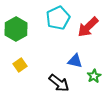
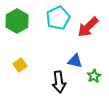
green hexagon: moved 1 px right, 8 px up
black arrow: moved 1 px up; rotated 45 degrees clockwise
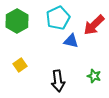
red arrow: moved 6 px right, 2 px up
blue triangle: moved 4 px left, 20 px up
green star: rotated 24 degrees counterclockwise
black arrow: moved 1 px left, 1 px up
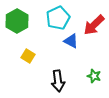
blue triangle: rotated 14 degrees clockwise
yellow square: moved 8 px right, 9 px up; rotated 24 degrees counterclockwise
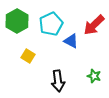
cyan pentagon: moved 7 px left, 6 px down
